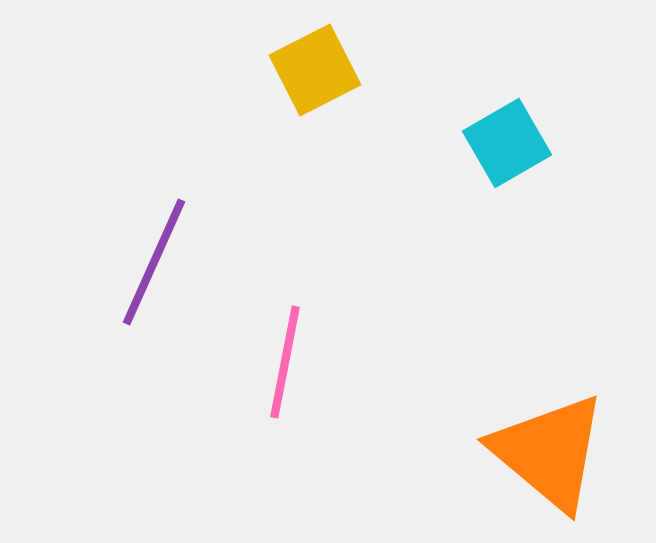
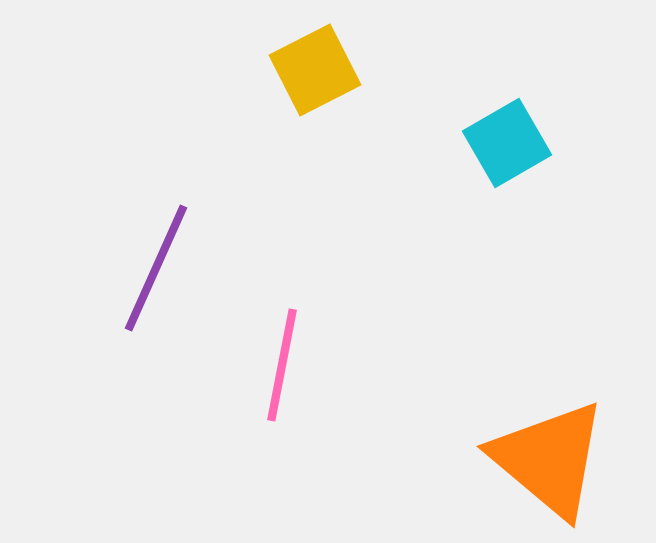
purple line: moved 2 px right, 6 px down
pink line: moved 3 px left, 3 px down
orange triangle: moved 7 px down
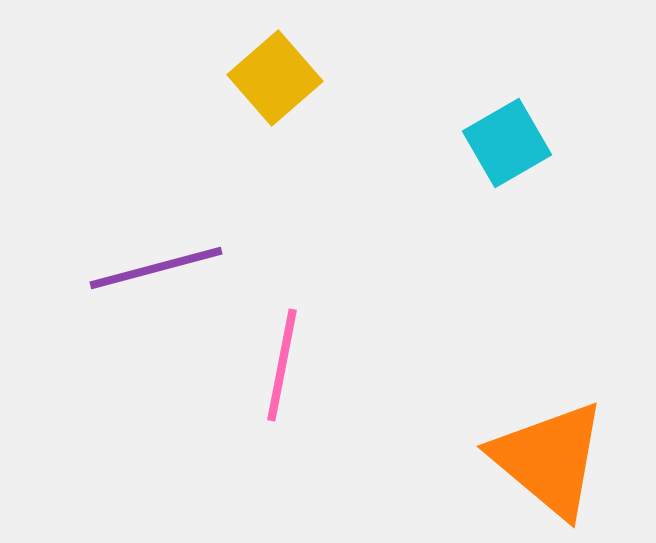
yellow square: moved 40 px left, 8 px down; rotated 14 degrees counterclockwise
purple line: rotated 51 degrees clockwise
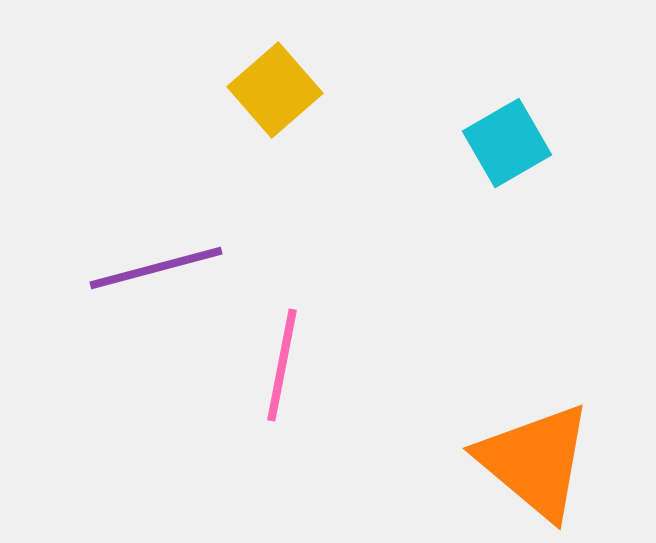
yellow square: moved 12 px down
orange triangle: moved 14 px left, 2 px down
